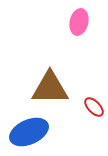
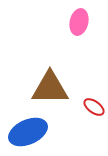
red ellipse: rotated 10 degrees counterclockwise
blue ellipse: moved 1 px left
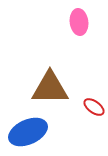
pink ellipse: rotated 20 degrees counterclockwise
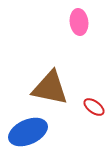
brown triangle: rotated 12 degrees clockwise
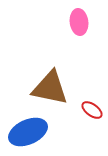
red ellipse: moved 2 px left, 3 px down
